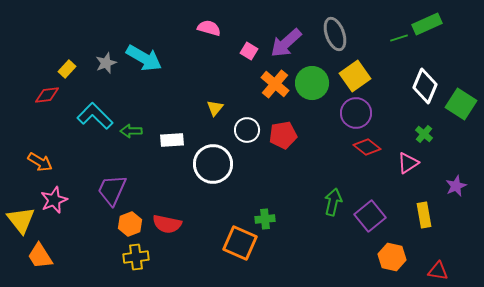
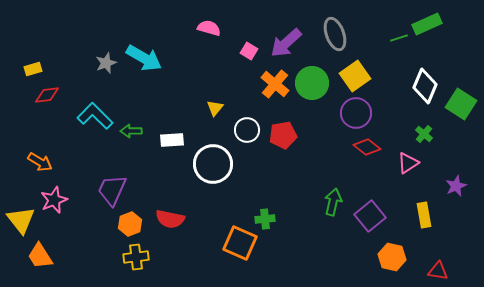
yellow rectangle at (67, 69): moved 34 px left; rotated 30 degrees clockwise
red semicircle at (167, 224): moved 3 px right, 5 px up
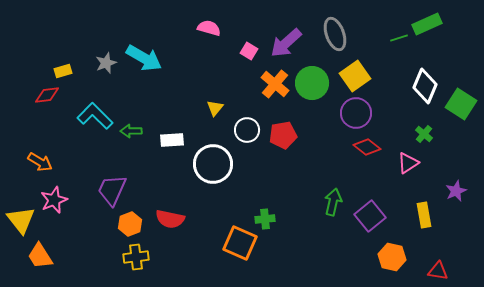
yellow rectangle at (33, 69): moved 30 px right, 2 px down
purple star at (456, 186): moved 5 px down
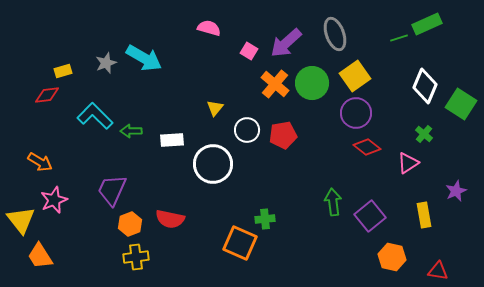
green arrow at (333, 202): rotated 20 degrees counterclockwise
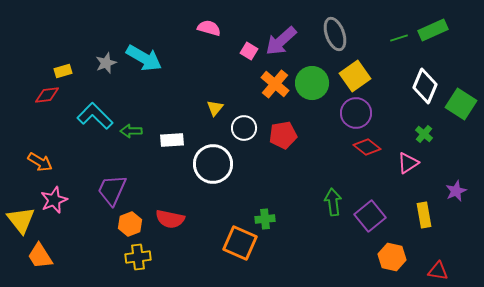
green rectangle at (427, 24): moved 6 px right, 6 px down
purple arrow at (286, 43): moved 5 px left, 2 px up
white circle at (247, 130): moved 3 px left, 2 px up
yellow cross at (136, 257): moved 2 px right
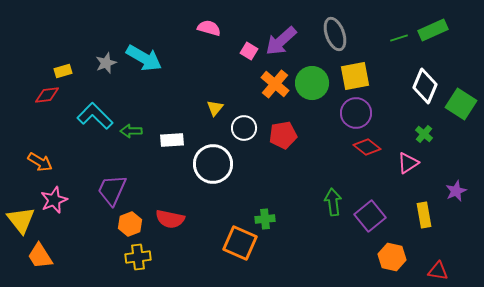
yellow square at (355, 76): rotated 24 degrees clockwise
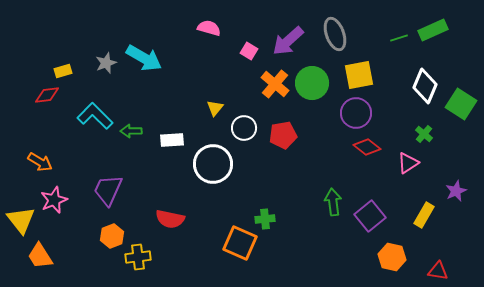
purple arrow at (281, 41): moved 7 px right
yellow square at (355, 76): moved 4 px right, 1 px up
purple trapezoid at (112, 190): moved 4 px left
yellow rectangle at (424, 215): rotated 40 degrees clockwise
orange hexagon at (130, 224): moved 18 px left, 12 px down
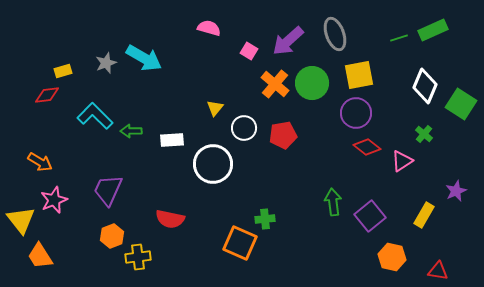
pink triangle at (408, 163): moved 6 px left, 2 px up
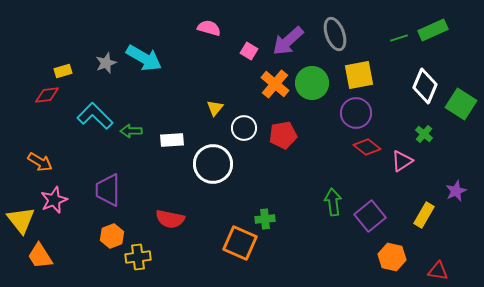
purple trapezoid at (108, 190): rotated 24 degrees counterclockwise
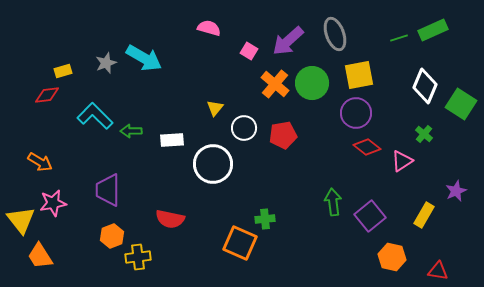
pink star at (54, 200): moved 1 px left, 3 px down; rotated 12 degrees clockwise
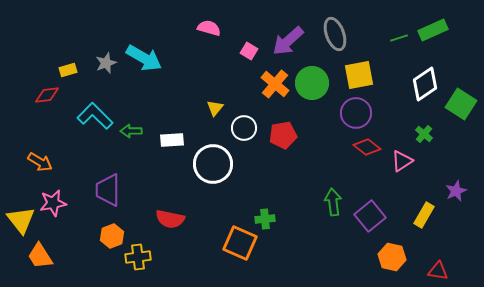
yellow rectangle at (63, 71): moved 5 px right, 1 px up
white diamond at (425, 86): moved 2 px up; rotated 32 degrees clockwise
